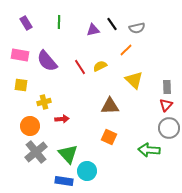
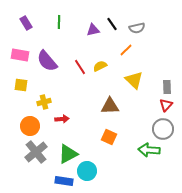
gray circle: moved 6 px left, 1 px down
green triangle: rotated 45 degrees clockwise
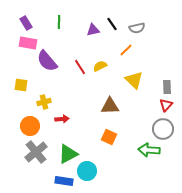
pink rectangle: moved 8 px right, 12 px up
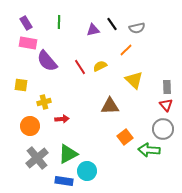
red triangle: rotated 24 degrees counterclockwise
orange square: moved 16 px right; rotated 28 degrees clockwise
gray cross: moved 1 px right, 6 px down
